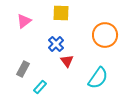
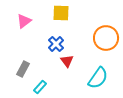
orange circle: moved 1 px right, 3 px down
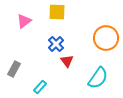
yellow square: moved 4 px left, 1 px up
gray rectangle: moved 9 px left
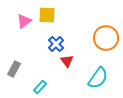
yellow square: moved 10 px left, 3 px down
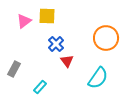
yellow square: moved 1 px down
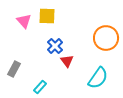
pink triangle: rotated 35 degrees counterclockwise
blue cross: moved 1 px left, 2 px down
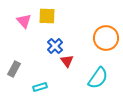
cyan rectangle: rotated 32 degrees clockwise
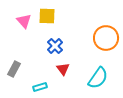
red triangle: moved 4 px left, 8 px down
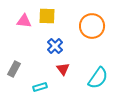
pink triangle: rotated 42 degrees counterclockwise
orange circle: moved 14 px left, 12 px up
